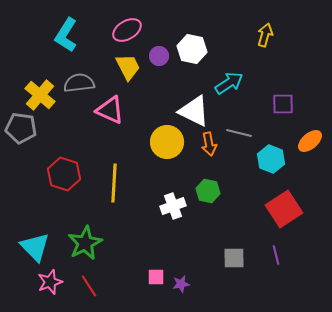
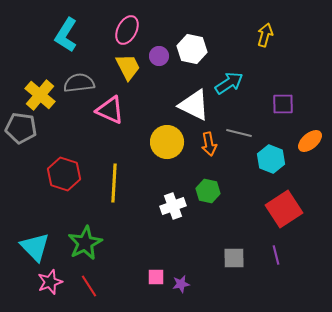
pink ellipse: rotated 32 degrees counterclockwise
white triangle: moved 6 px up
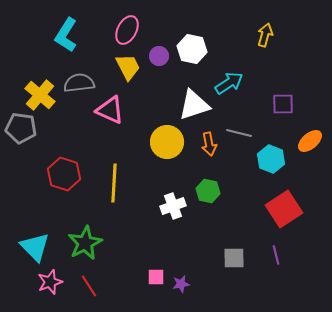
white triangle: rotated 44 degrees counterclockwise
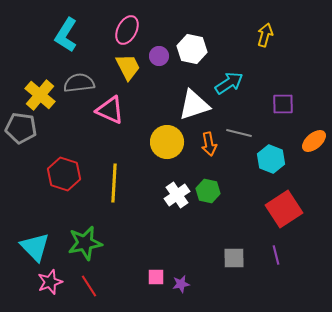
orange ellipse: moved 4 px right
white cross: moved 4 px right, 11 px up; rotated 15 degrees counterclockwise
green star: rotated 16 degrees clockwise
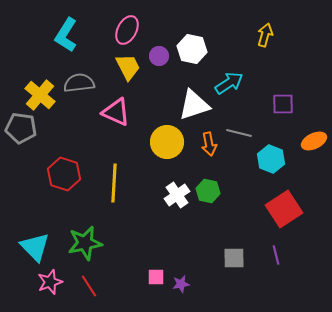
pink triangle: moved 6 px right, 2 px down
orange ellipse: rotated 15 degrees clockwise
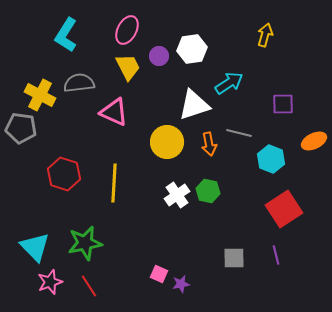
white hexagon: rotated 20 degrees counterclockwise
yellow cross: rotated 12 degrees counterclockwise
pink triangle: moved 2 px left
pink square: moved 3 px right, 3 px up; rotated 24 degrees clockwise
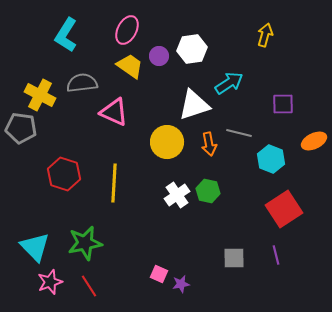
yellow trapezoid: moved 2 px right, 1 px up; rotated 28 degrees counterclockwise
gray semicircle: moved 3 px right
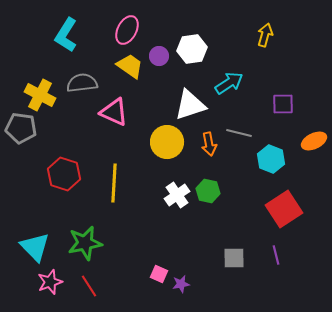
white triangle: moved 4 px left
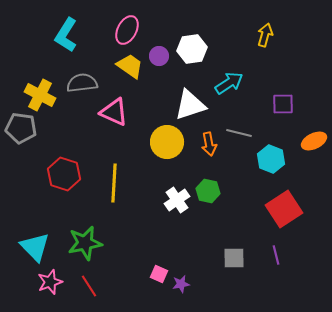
white cross: moved 5 px down
